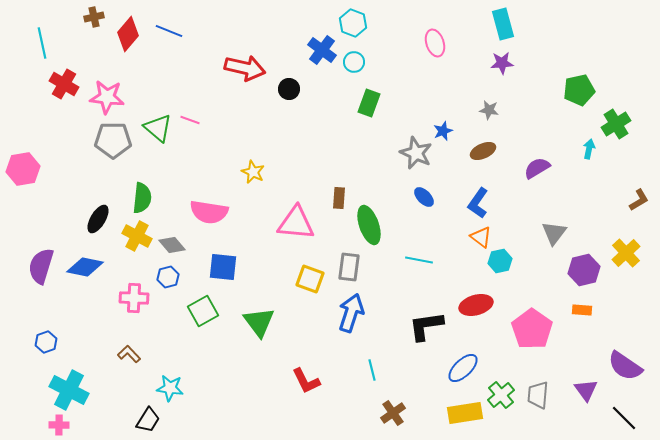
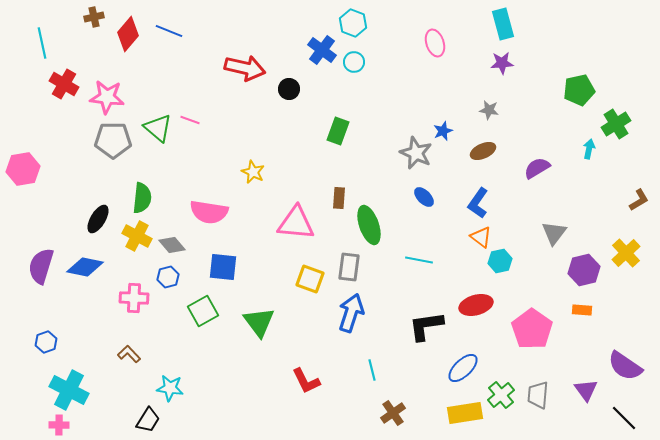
green rectangle at (369, 103): moved 31 px left, 28 px down
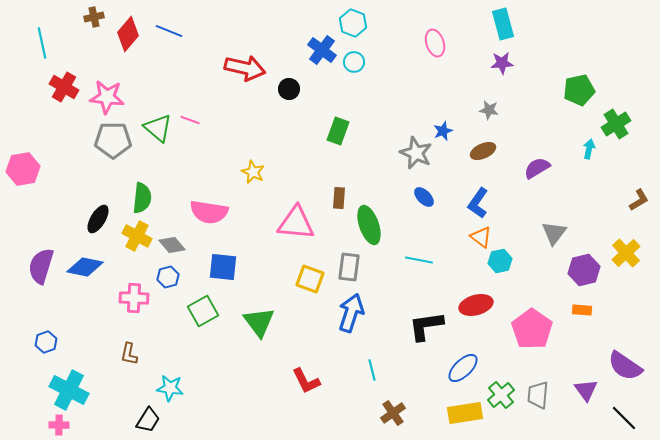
red cross at (64, 84): moved 3 px down
brown L-shape at (129, 354): rotated 125 degrees counterclockwise
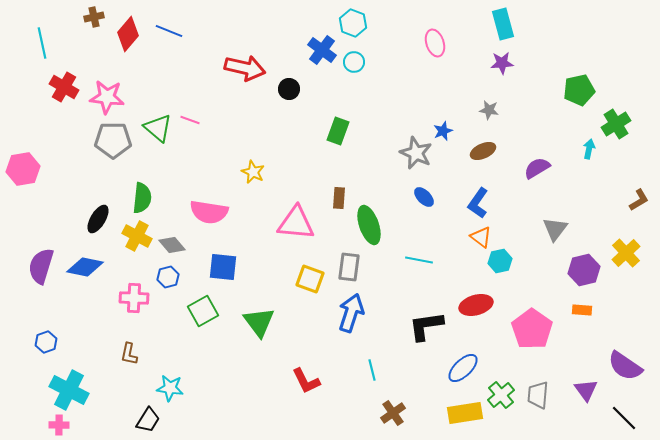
gray triangle at (554, 233): moved 1 px right, 4 px up
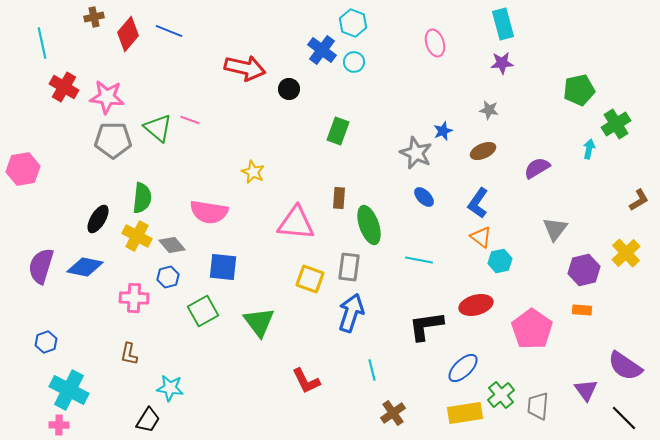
gray trapezoid at (538, 395): moved 11 px down
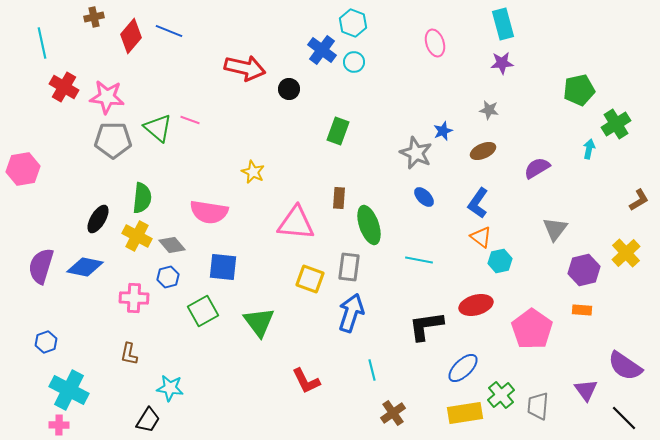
red diamond at (128, 34): moved 3 px right, 2 px down
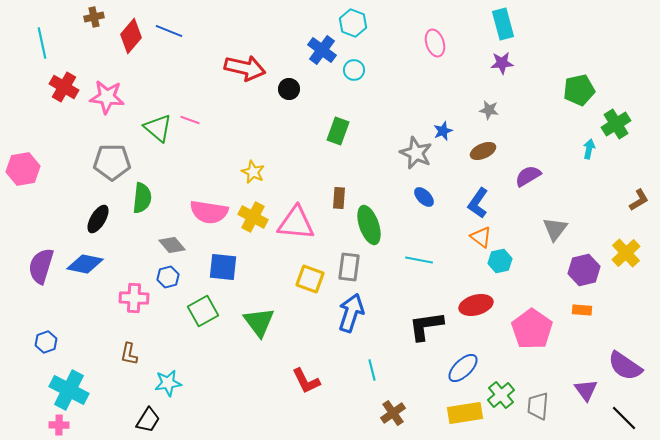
cyan circle at (354, 62): moved 8 px down
gray pentagon at (113, 140): moved 1 px left, 22 px down
purple semicircle at (537, 168): moved 9 px left, 8 px down
yellow cross at (137, 236): moved 116 px right, 19 px up
blue diamond at (85, 267): moved 3 px up
cyan star at (170, 388): moved 2 px left, 5 px up; rotated 16 degrees counterclockwise
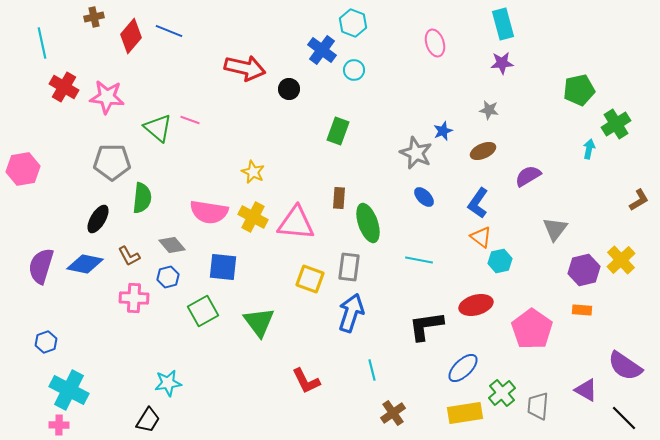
green ellipse at (369, 225): moved 1 px left, 2 px up
yellow cross at (626, 253): moved 5 px left, 7 px down
brown L-shape at (129, 354): moved 98 px up; rotated 40 degrees counterclockwise
purple triangle at (586, 390): rotated 25 degrees counterclockwise
green cross at (501, 395): moved 1 px right, 2 px up
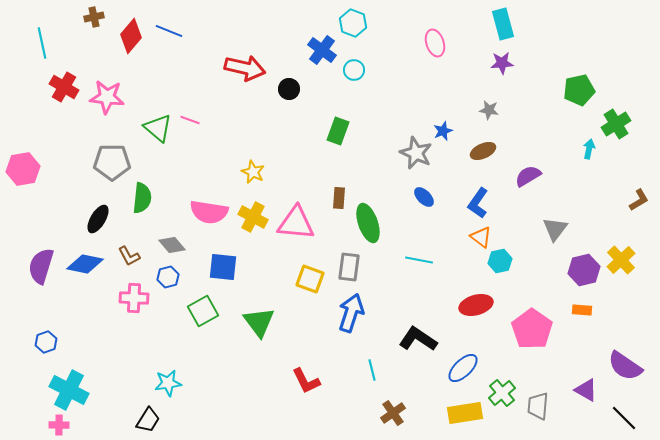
black L-shape at (426, 326): moved 8 px left, 13 px down; rotated 42 degrees clockwise
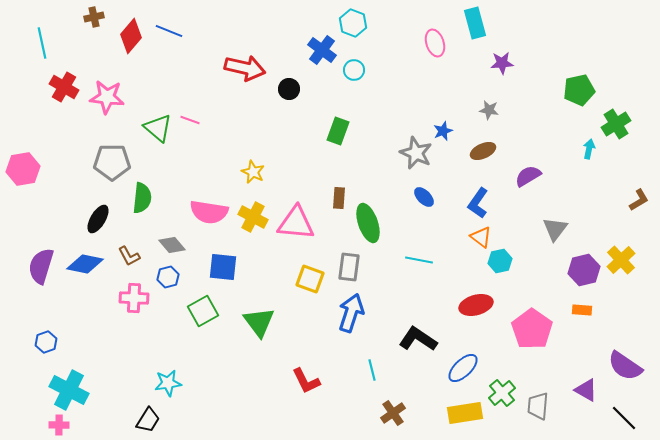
cyan rectangle at (503, 24): moved 28 px left, 1 px up
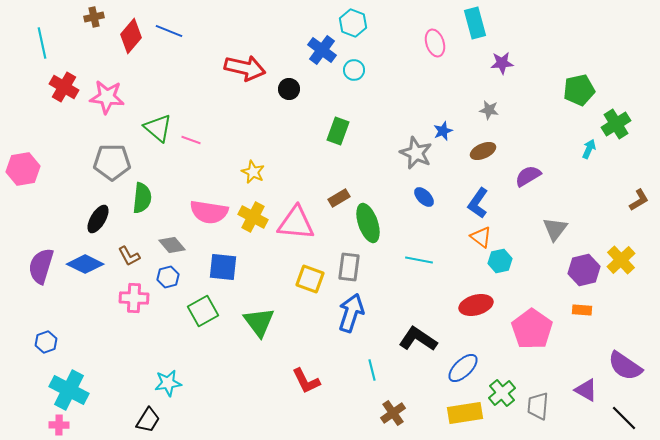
pink line at (190, 120): moved 1 px right, 20 px down
cyan arrow at (589, 149): rotated 12 degrees clockwise
brown rectangle at (339, 198): rotated 55 degrees clockwise
blue diamond at (85, 264): rotated 15 degrees clockwise
